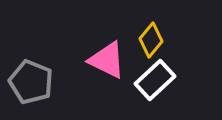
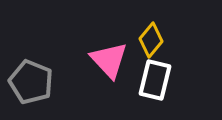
pink triangle: moved 2 px right; rotated 21 degrees clockwise
white rectangle: rotated 33 degrees counterclockwise
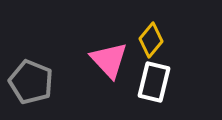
white rectangle: moved 1 px left, 2 px down
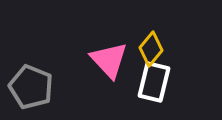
yellow diamond: moved 9 px down
gray pentagon: moved 5 px down
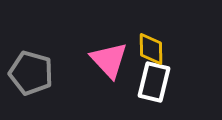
yellow diamond: rotated 40 degrees counterclockwise
gray pentagon: moved 14 px up; rotated 6 degrees counterclockwise
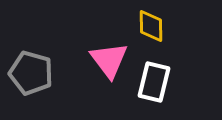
yellow diamond: moved 23 px up
pink triangle: rotated 6 degrees clockwise
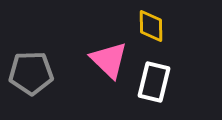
pink triangle: rotated 9 degrees counterclockwise
gray pentagon: rotated 18 degrees counterclockwise
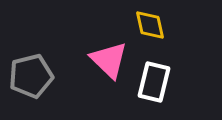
yellow diamond: moved 1 px left, 1 px up; rotated 12 degrees counterclockwise
gray pentagon: moved 3 px down; rotated 12 degrees counterclockwise
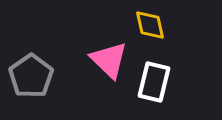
gray pentagon: rotated 21 degrees counterclockwise
